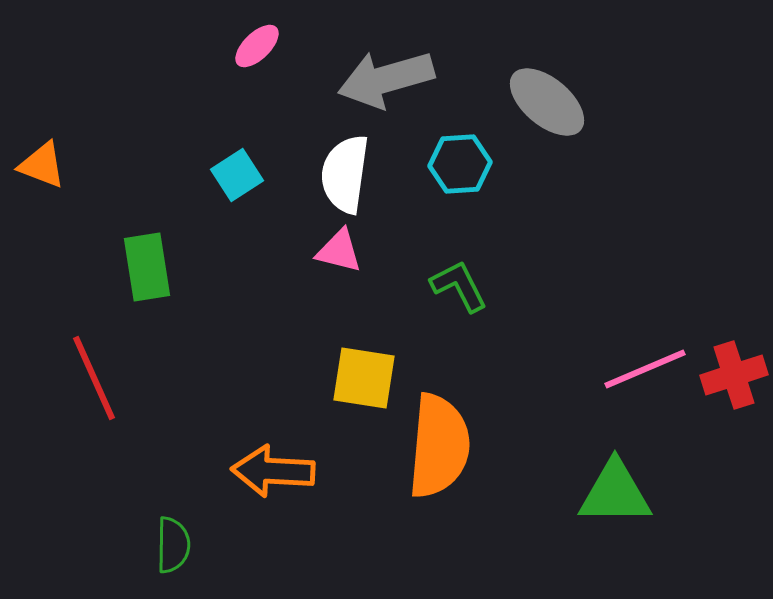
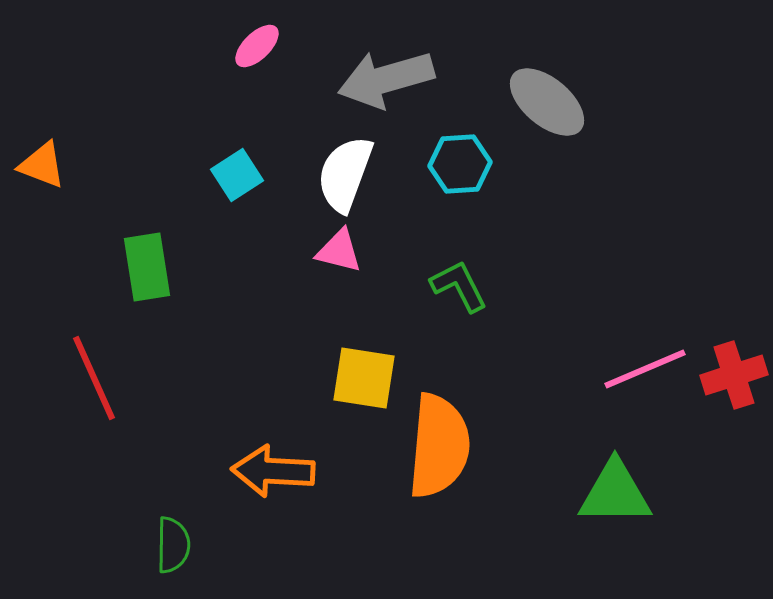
white semicircle: rotated 12 degrees clockwise
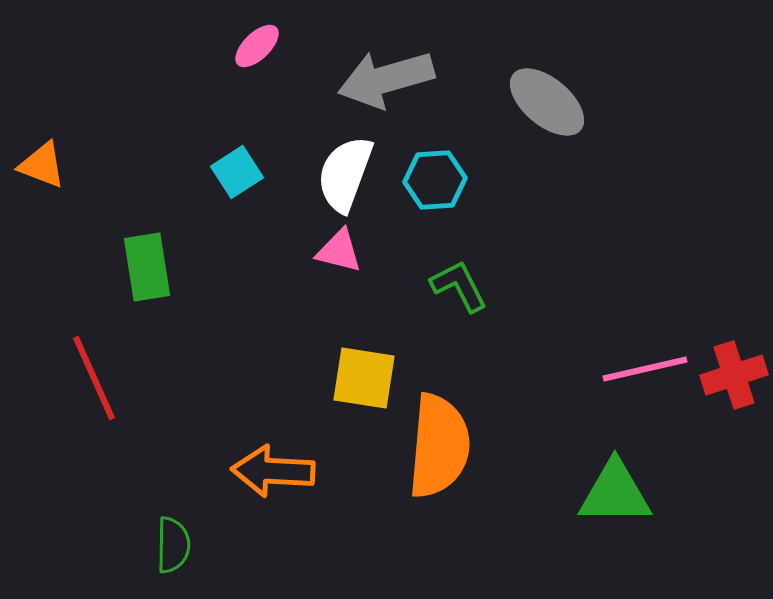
cyan hexagon: moved 25 px left, 16 px down
cyan square: moved 3 px up
pink line: rotated 10 degrees clockwise
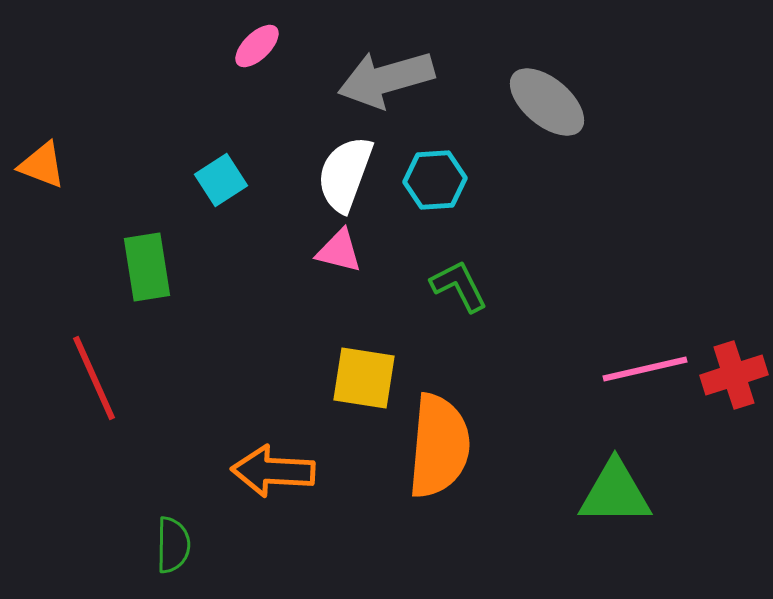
cyan square: moved 16 px left, 8 px down
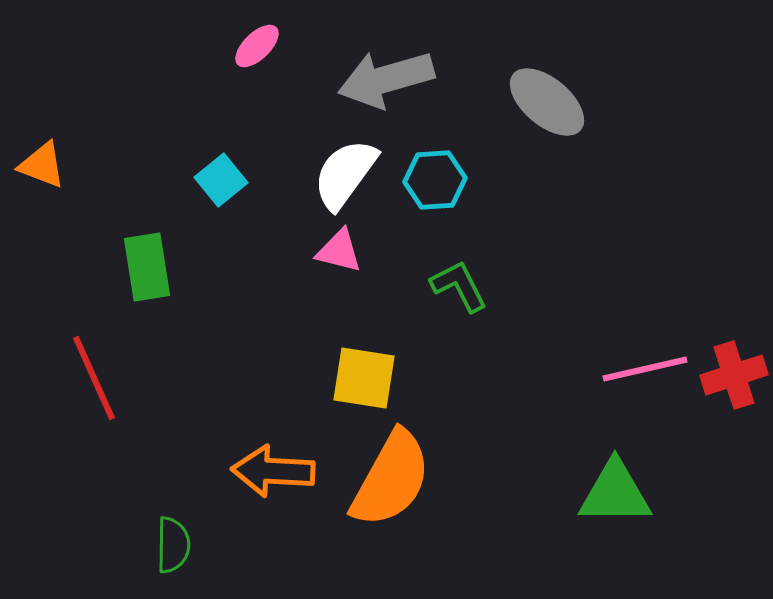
white semicircle: rotated 16 degrees clockwise
cyan square: rotated 6 degrees counterclockwise
orange semicircle: moved 48 px left, 33 px down; rotated 24 degrees clockwise
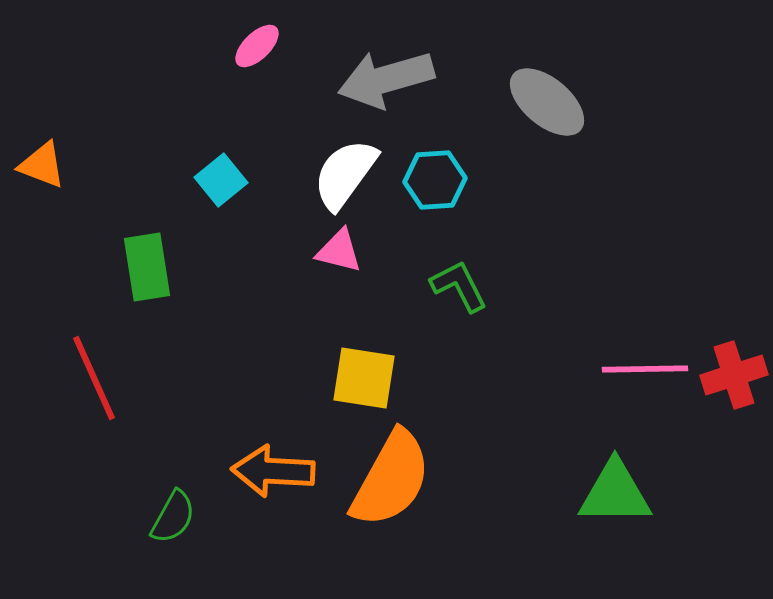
pink line: rotated 12 degrees clockwise
green semicircle: moved 28 px up; rotated 28 degrees clockwise
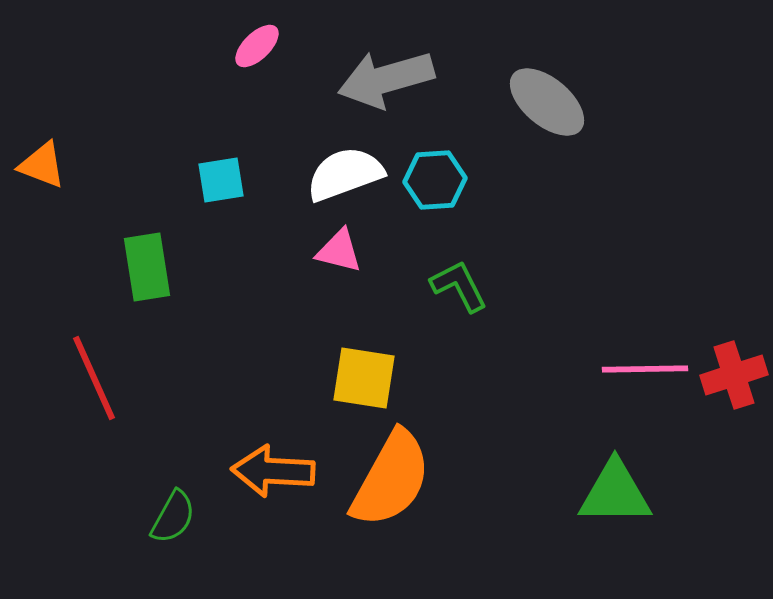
white semicircle: rotated 34 degrees clockwise
cyan square: rotated 30 degrees clockwise
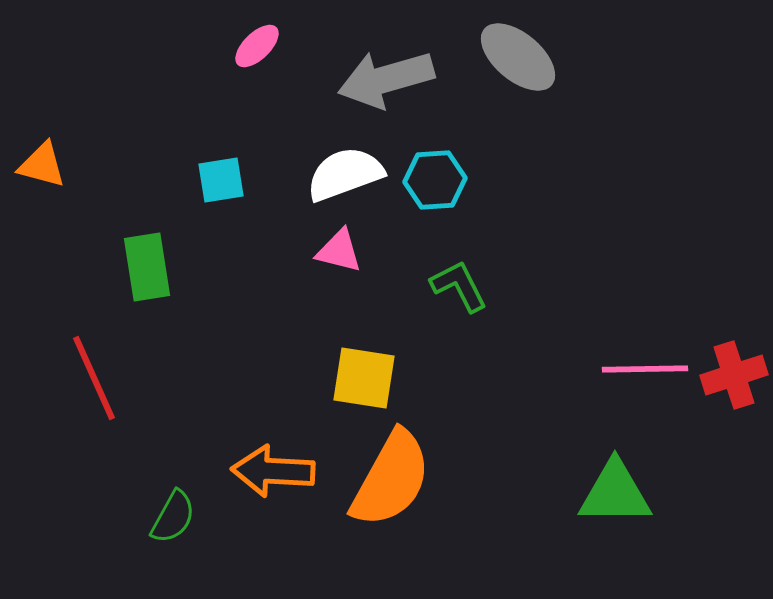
gray ellipse: moved 29 px left, 45 px up
orange triangle: rotated 6 degrees counterclockwise
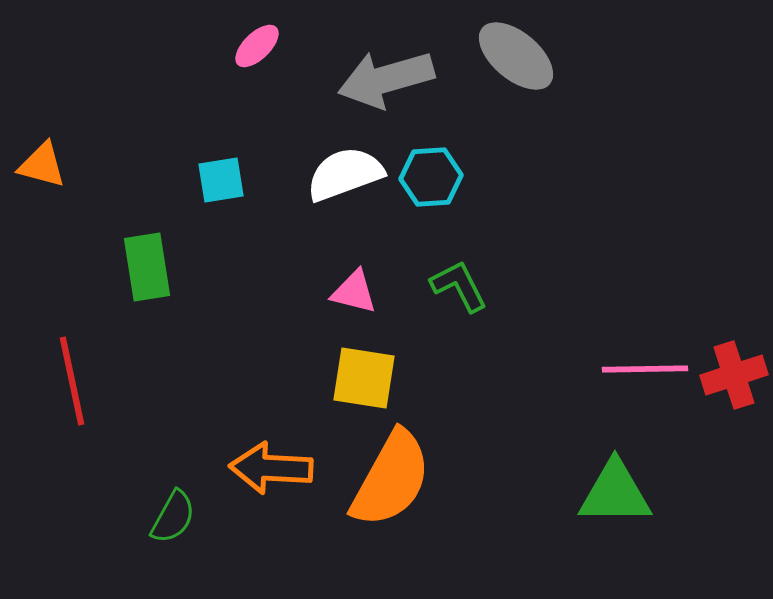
gray ellipse: moved 2 px left, 1 px up
cyan hexagon: moved 4 px left, 3 px up
pink triangle: moved 15 px right, 41 px down
red line: moved 22 px left, 3 px down; rotated 12 degrees clockwise
orange arrow: moved 2 px left, 3 px up
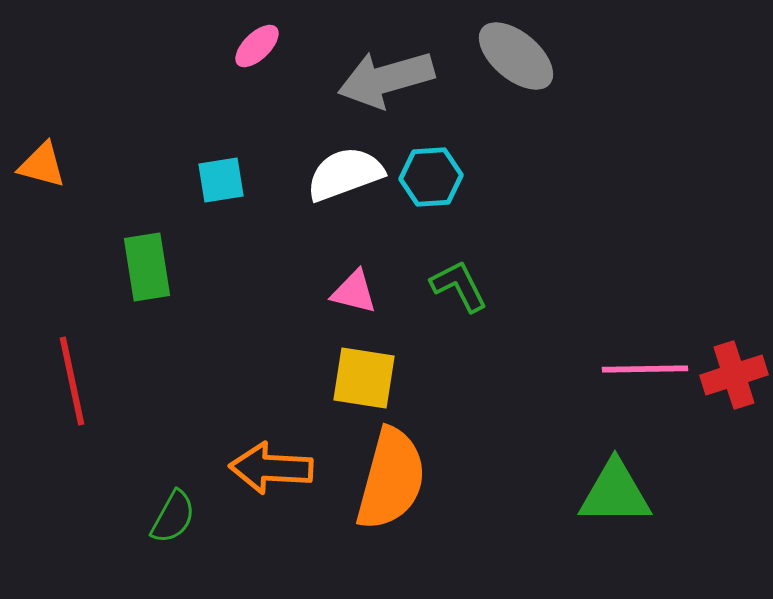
orange semicircle: rotated 14 degrees counterclockwise
